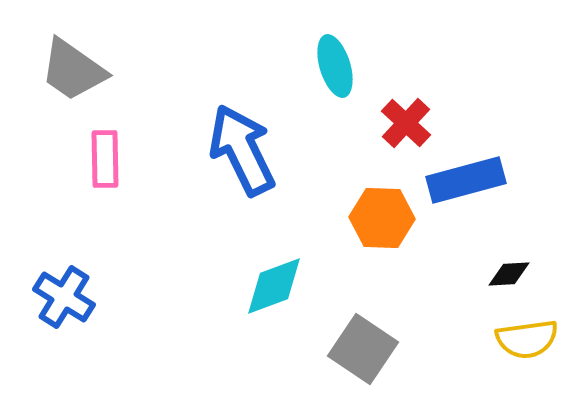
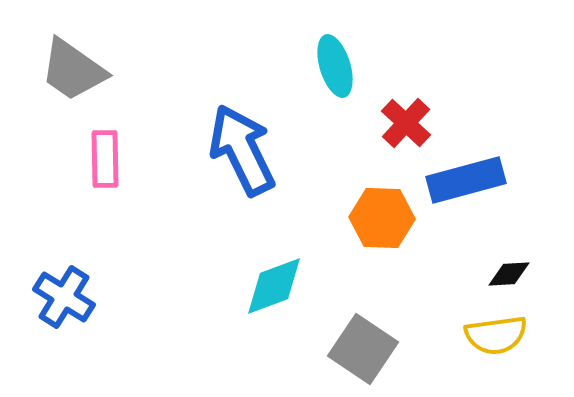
yellow semicircle: moved 31 px left, 4 px up
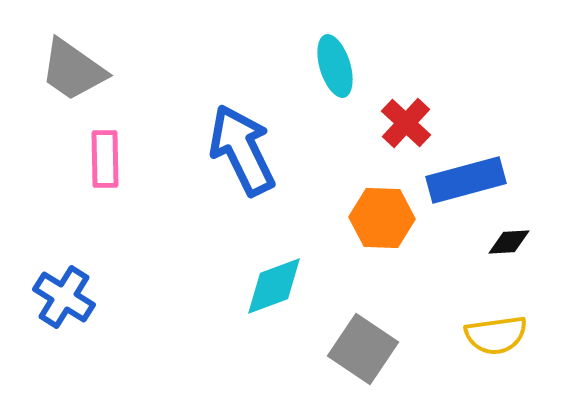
black diamond: moved 32 px up
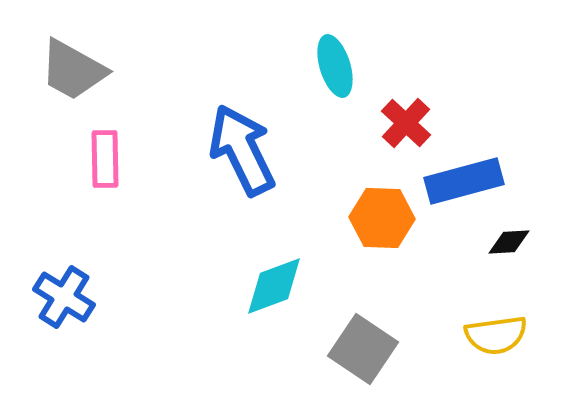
gray trapezoid: rotated 6 degrees counterclockwise
blue rectangle: moved 2 px left, 1 px down
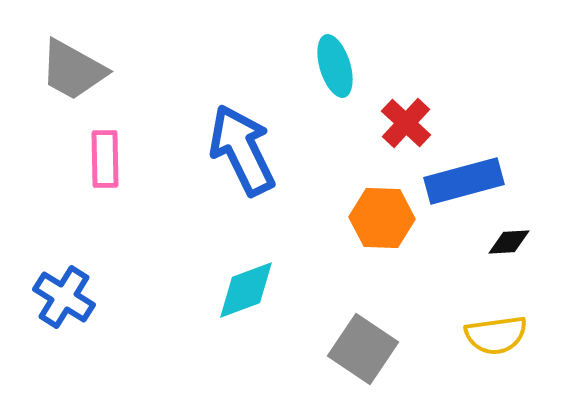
cyan diamond: moved 28 px left, 4 px down
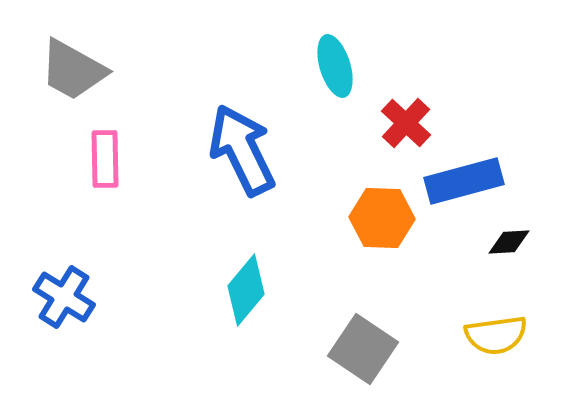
cyan diamond: rotated 30 degrees counterclockwise
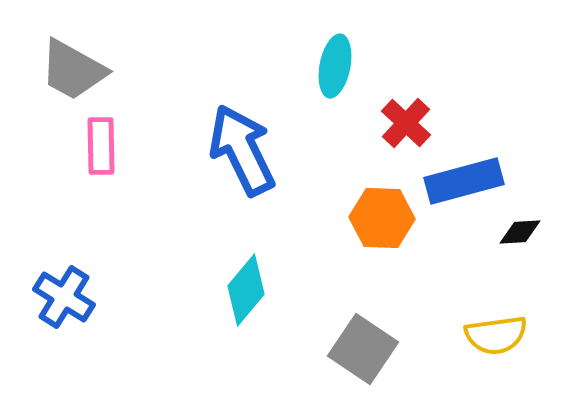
cyan ellipse: rotated 28 degrees clockwise
pink rectangle: moved 4 px left, 13 px up
black diamond: moved 11 px right, 10 px up
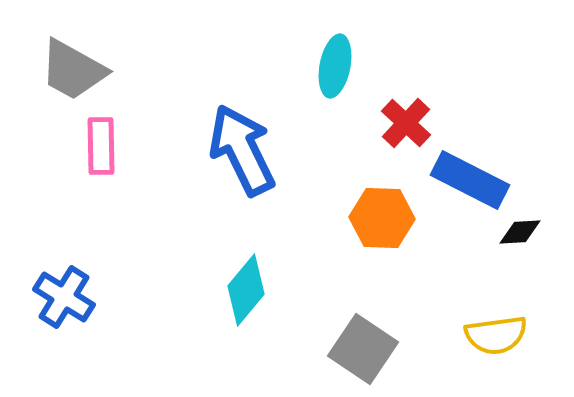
blue rectangle: moved 6 px right, 1 px up; rotated 42 degrees clockwise
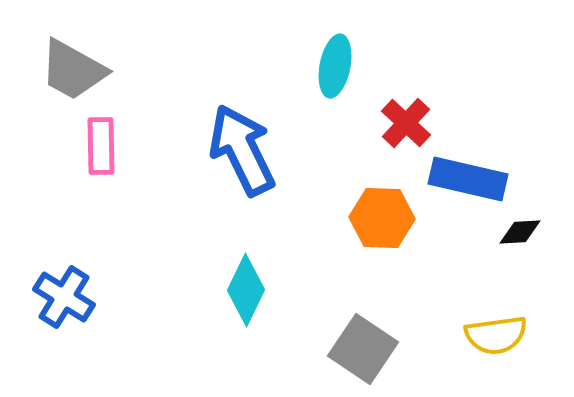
blue rectangle: moved 2 px left, 1 px up; rotated 14 degrees counterclockwise
cyan diamond: rotated 14 degrees counterclockwise
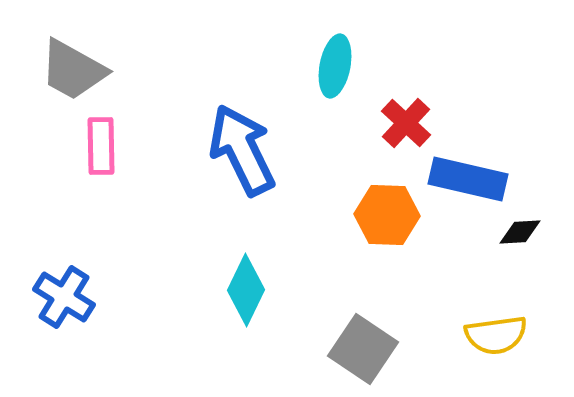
orange hexagon: moved 5 px right, 3 px up
